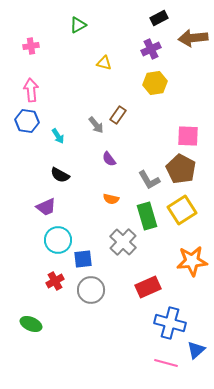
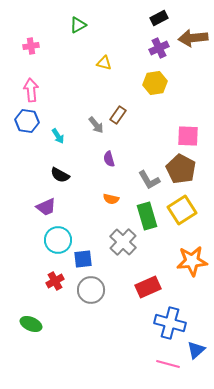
purple cross: moved 8 px right, 1 px up
purple semicircle: rotated 21 degrees clockwise
pink line: moved 2 px right, 1 px down
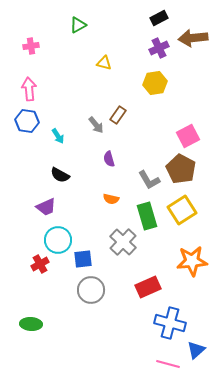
pink arrow: moved 2 px left, 1 px up
pink square: rotated 30 degrees counterclockwise
red cross: moved 15 px left, 17 px up
green ellipse: rotated 20 degrees counterclockwise
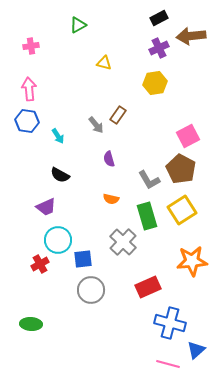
brown arrow: moved 2 px left, 2 px up
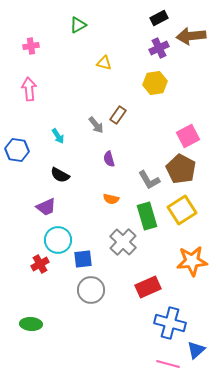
blue hexagon: moved 10 px left, 29 px down
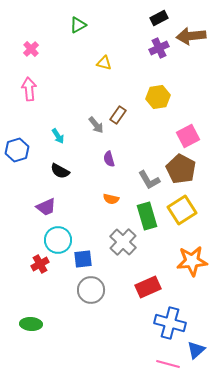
pink cross: moved 3 px down; rotated 35 degrees counterclockwise
yellow hexagon: moved 3 px right, 14 px down
blue hexagon: rotated 25 degrees counterclockwise
black semicircle: moved 4 px up
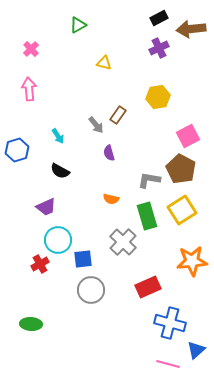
brown arrow: moved 7 px up
purple semicircle: moved 6 px up
gray L-shape: rotated 130 degrees clockwise
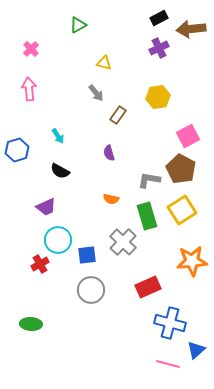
gray arrow: moved 32 px up
blue square: moved 4 px right, 4 px up
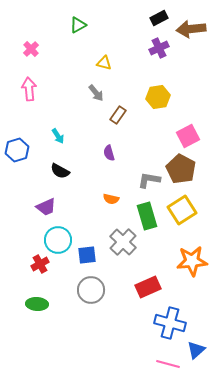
green ellipse: moved 6 px right, 20 px up
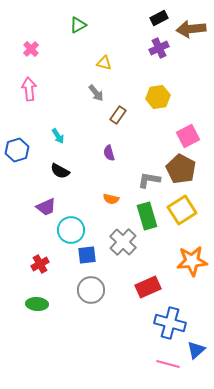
cyan circle: moved 13 px right, 10 px up
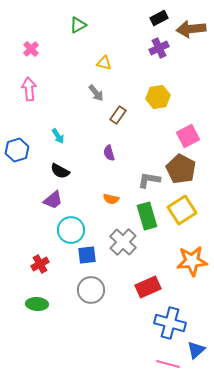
purple trapezoid: moved 7 px right, 7 px up; rotated 15 degrees counterclockwise
